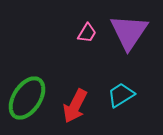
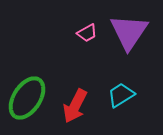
pink trapezoid: rotated 30 degrees clockwise
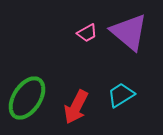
purple triangle: rotated 24 degrees counterclockwise
red arrow: moved 1 px right, 1 px down
